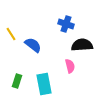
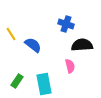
green rectangle: rotated 16 degrees clockwise
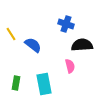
green rectangle: moved 1 px left, 2 px down; rotated 24 degrees counterclockwise
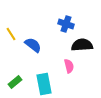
pink semicircle: moved 1 px left
green rectangle: moved 1 px left, 1 px up; rotated 40 degrees clockwise
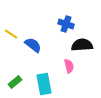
yellow line: rotated 24 degrees counterclockwise
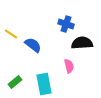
black semicircle: moved 2 px up
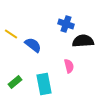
black semicircle: moved 1 px right, 2 px up
